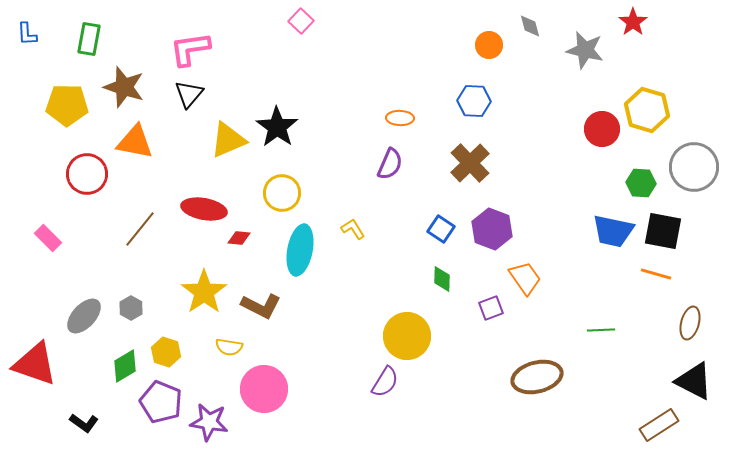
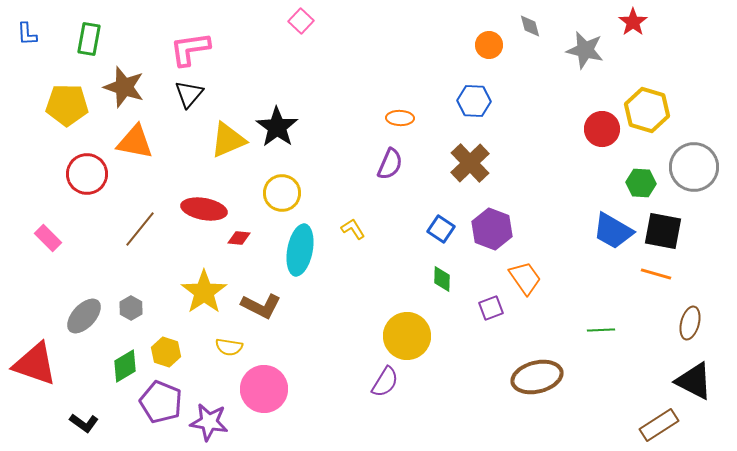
blue trapezoid at (613, 231): rotated 18 degrees clockwise
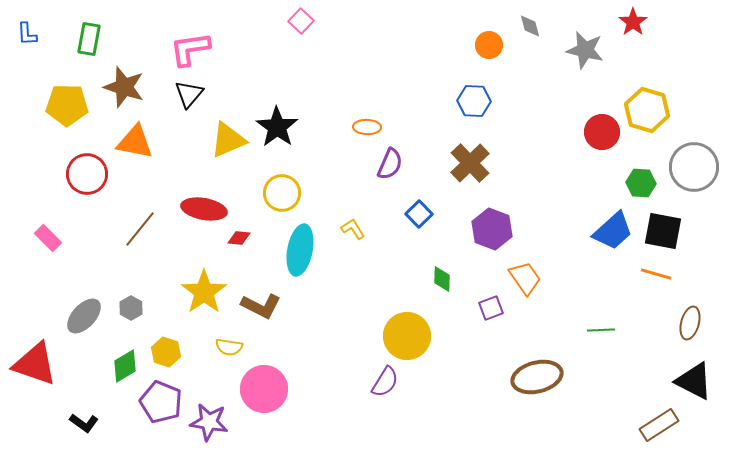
orange ellipse at (400, 118): moved 33 px left, 9 px down
red circle at (602, 129): moved 3 px down
blue square at (441, 229): moved 22 px left, 15 px up; rotated 12 degrees clockwise
blue trapezoid at (613, 231): rotated 72 degrees counterclockwise
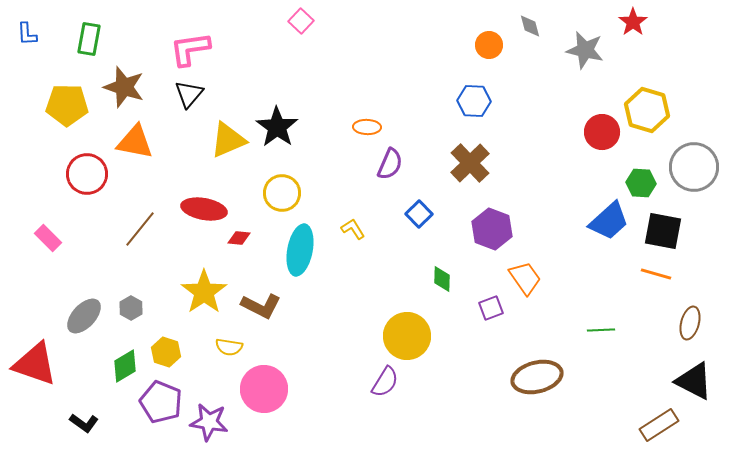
blue trapezoid at (613, 231): moved 4 px left, 10 px up
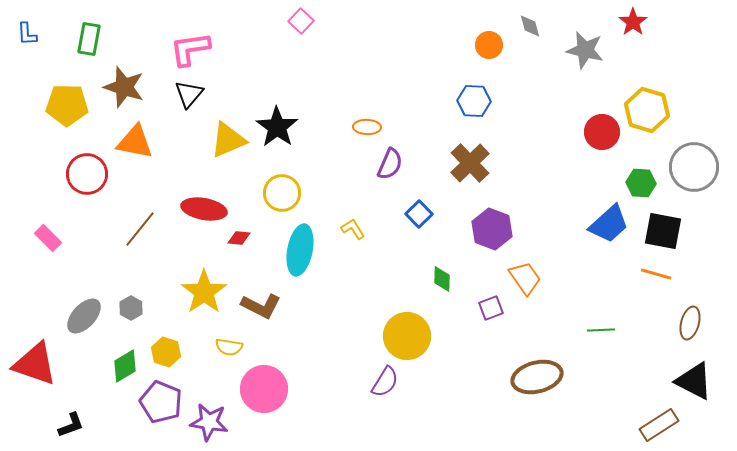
blue trapezoid at (609, 221): moved 3 px down
black L-shape at (84, 423): moved 13 px left, 2 px down; rotated 56 degrees counterclockwise
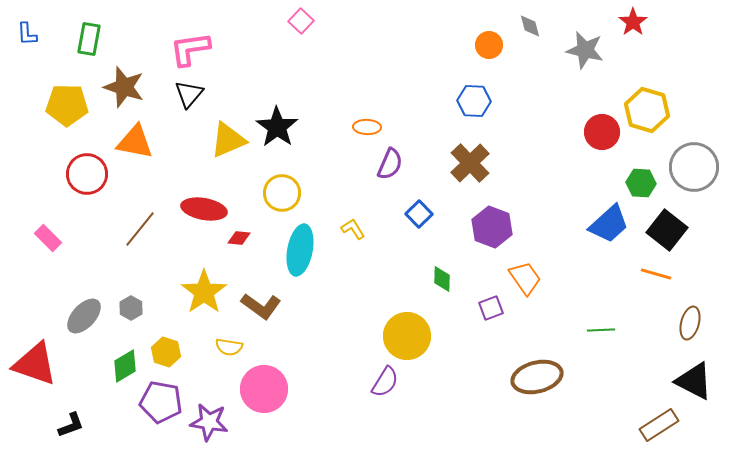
purple hexagon at (492, 229): moved 2 px up
black square at (663, 231): moved 4 px right, 1 px up; rotated 27 degrees clockwise
brown L-shape at (261, 306): rotated 9 degrees clockwise
purple pentagon at (161, 402): rotated 12 degrees counterclockwise
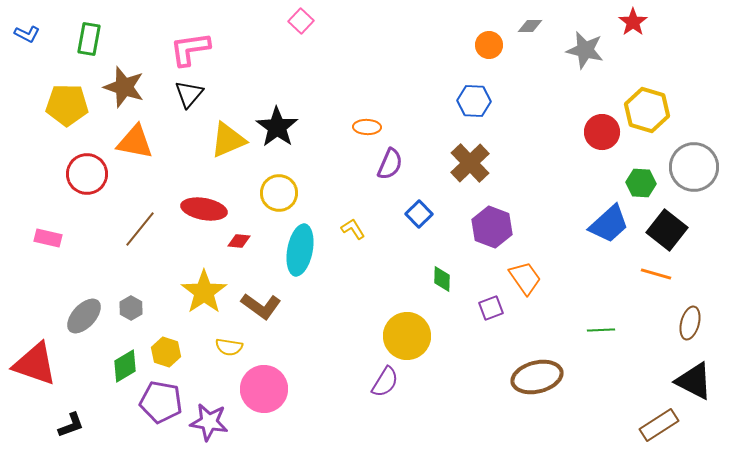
gray diamond at (530, 26): rotated 75 degrees counterclockwise
blue L-shape at (27, 34): rotated 60 degrees counterclockwise
yellow circle at (282, 193): moved 3 px left
pink rectangle at (48, 238): rotated 32 degrees counterclockwise
red diamond at (239, 238): moved 3 px down
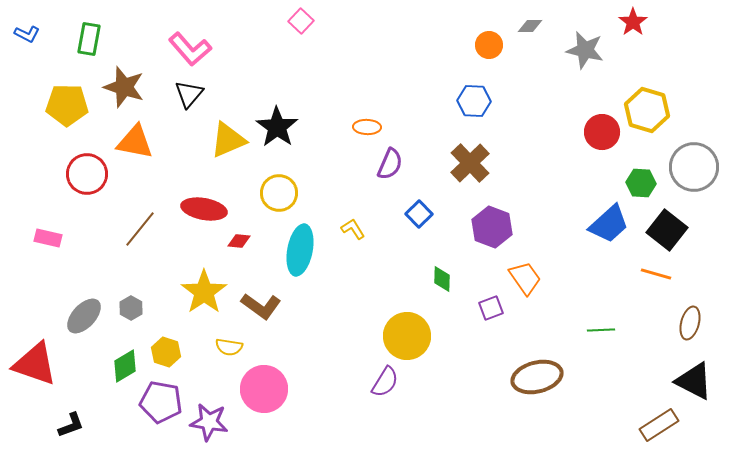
pink L-shape at (190, 49): rotated 123 degrees counterclockwise
